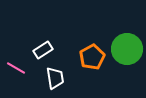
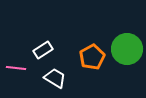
pink line: rotated 24 degrees counterclockwise
white trapezoid: rotated 50 degrees counterclockwise
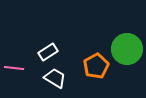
white rectangle: moved 5 px right, 2 px down
orange pentagon: moved 4 px right, 9 px down
pink line: moved 2 px left
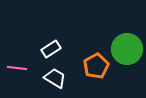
white rectangle: moved 3 px right, 3 px up
pink line: moved 3 px right
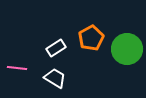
white rectangle: moved 5 px right, 1 px up
orange pentagon: moved 5 px left, 28 px up
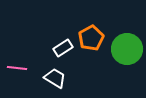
white rectangle: moved 7 px right
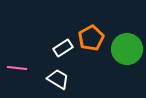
white trapezoid: moved 3 px right, 1 px down
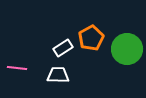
white trapezoid: moved 4 px up; rotated 30 degrees counterclockwise
